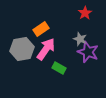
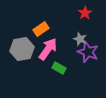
pink arrow: moved 2 px right
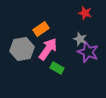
red star: rotated 24 degrees counterclockwise
green rectangle: moved 2 px left
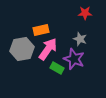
red star: rotated 16 degrees counterclockwise
orange rectangle: moved 1 px down; rotated 21 degrees clockwise
purple star: moved 14 px left, 7 px down
